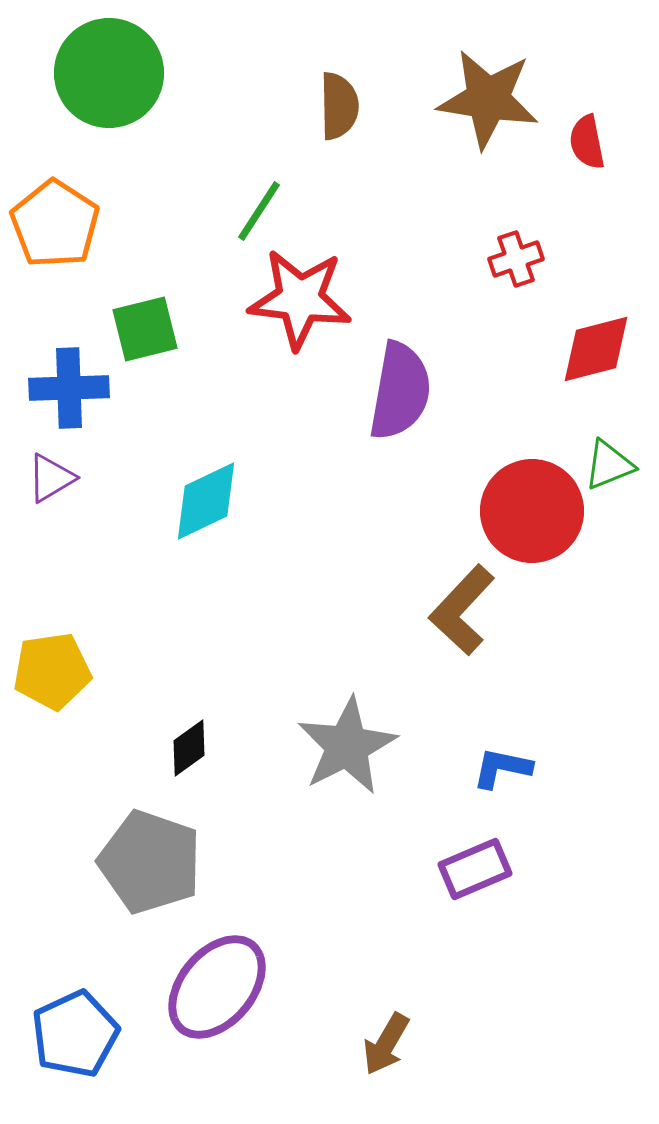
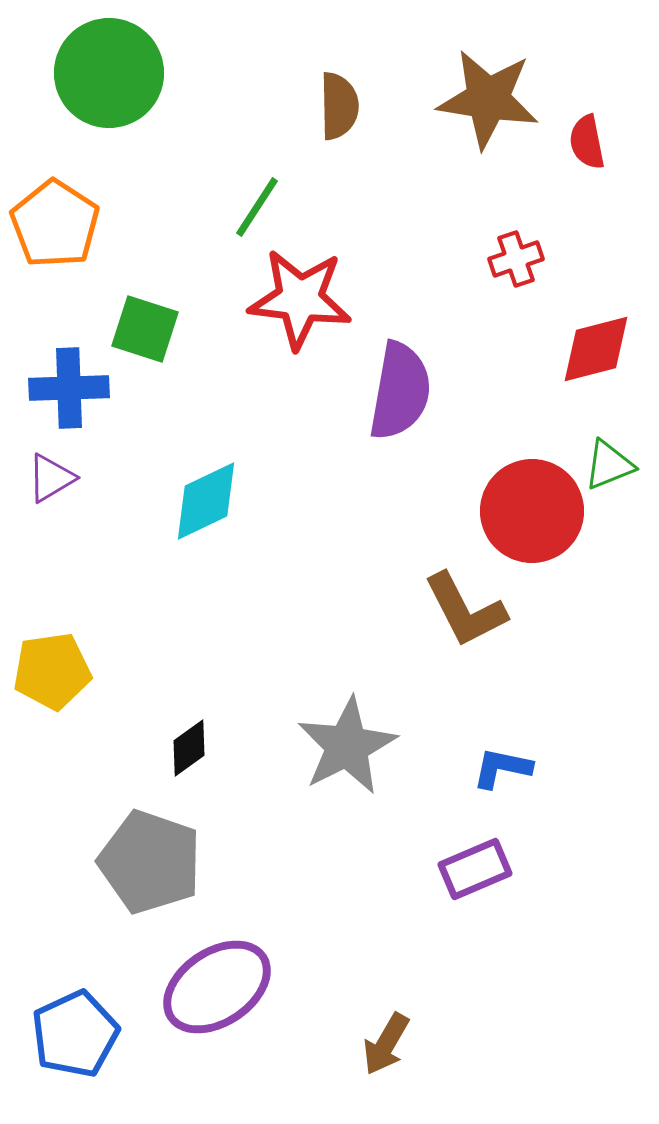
green line: moved 2 px left, 4 px up
green square: rotated 32 degrees clockwise
brown L-shape: moved 3 px right; rotated 70 degrees counterclockwise
purple ellipse: rotated 16 degrees clockwise
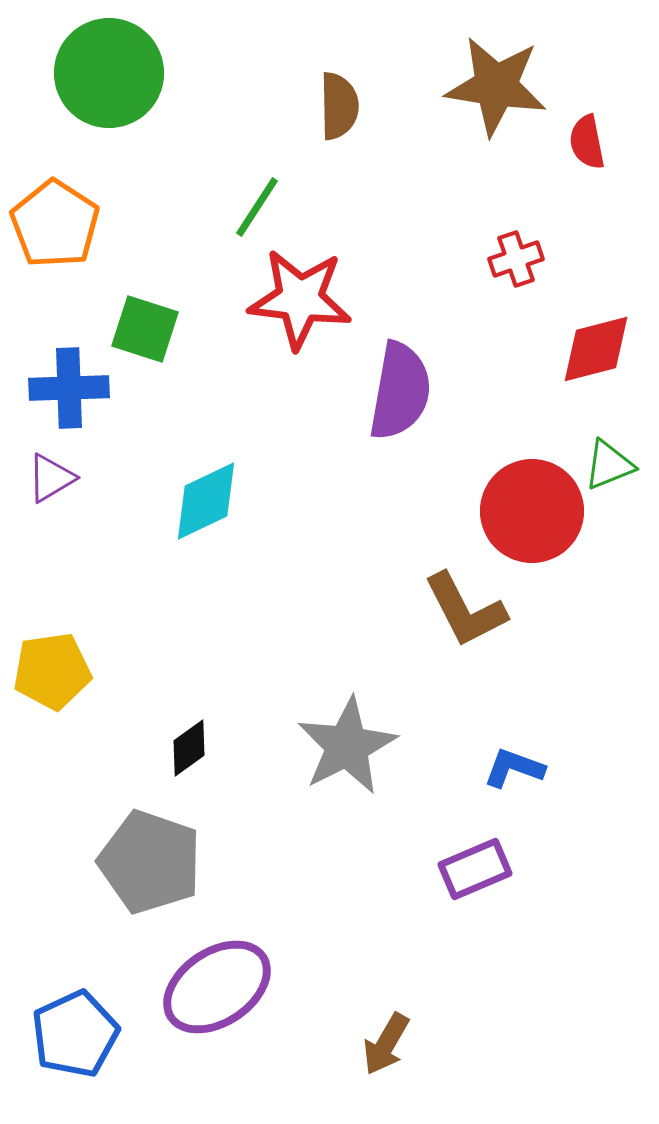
brown star: moved 8 px right, 13 px up
blue L-shape: moved 12 px right; rotated 8 degrees clockwise
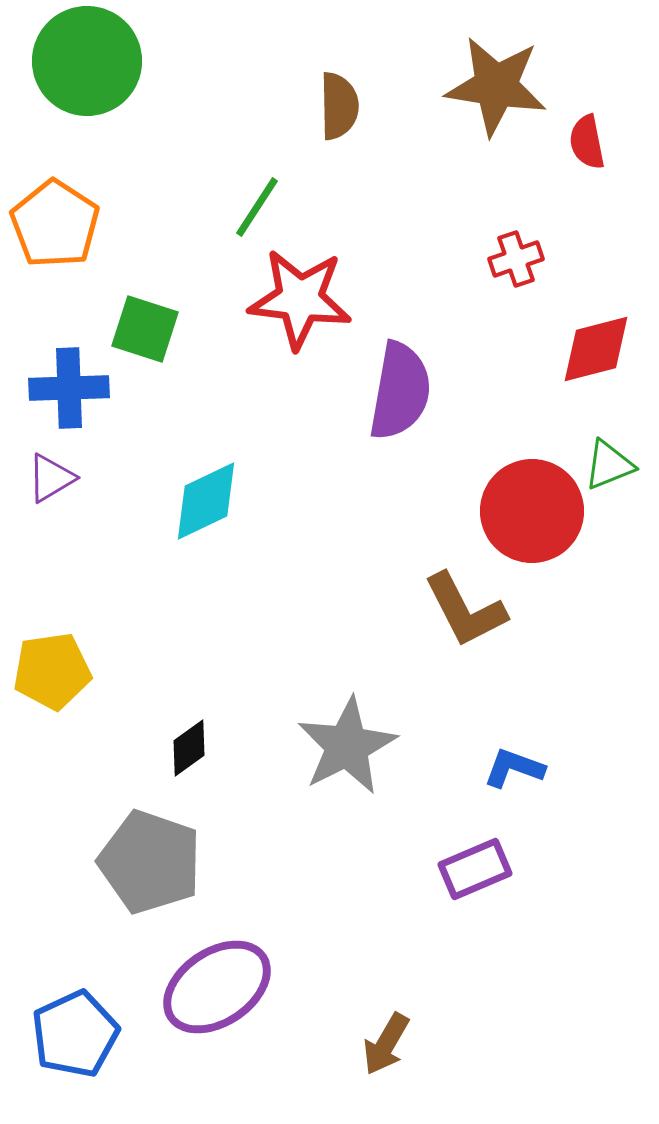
green circle: moved 22 px left, 12 px up
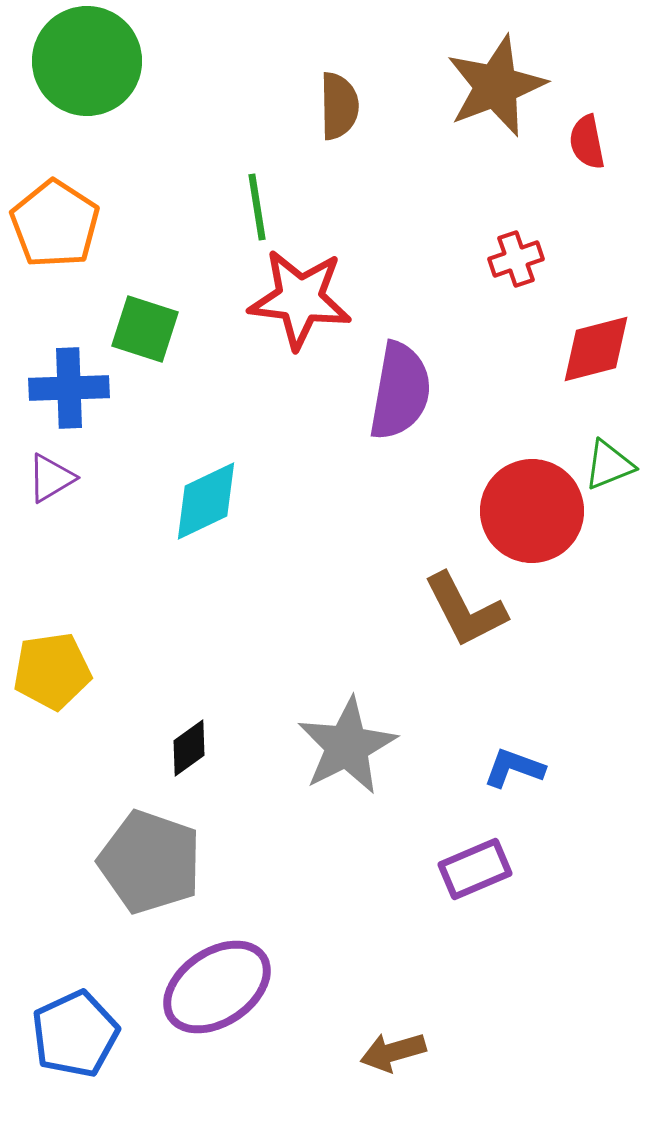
brown star: rotated 30 degrees counterclockwise
green line: rotated 42 degrees counterclockwise
brown arrow: moved 7 px right, 8 px down; rotated 44 degrees clockwise
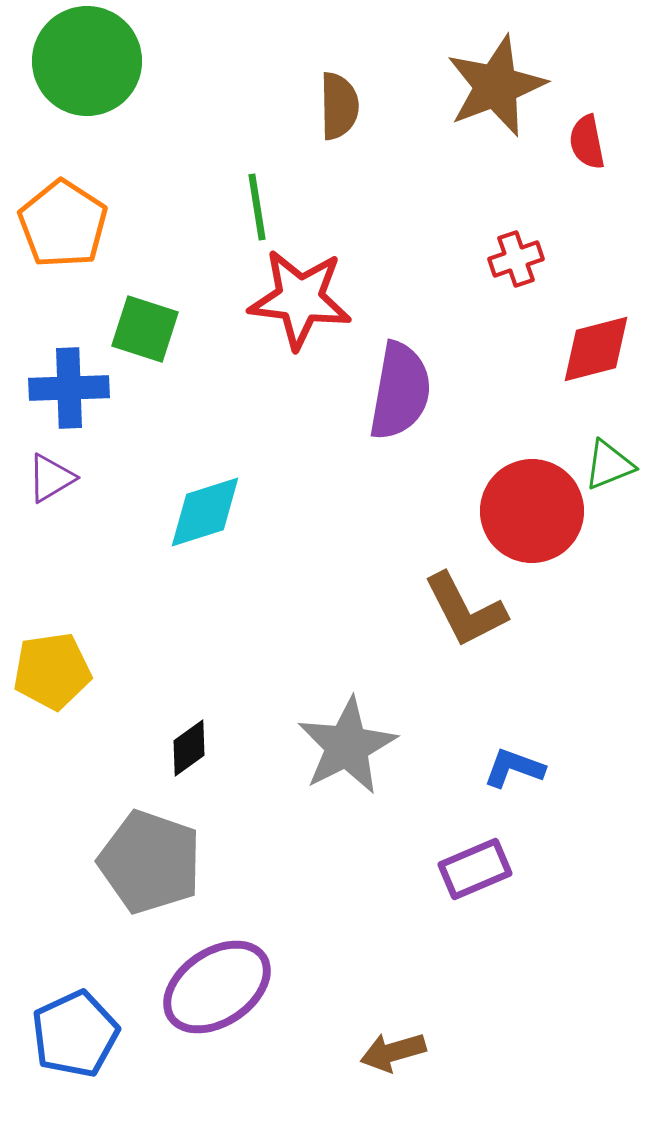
orange pentagon: moved 8 px right
cyan diamond: moved 1 px left, 11 px down; rotated 8 degrees clockwise
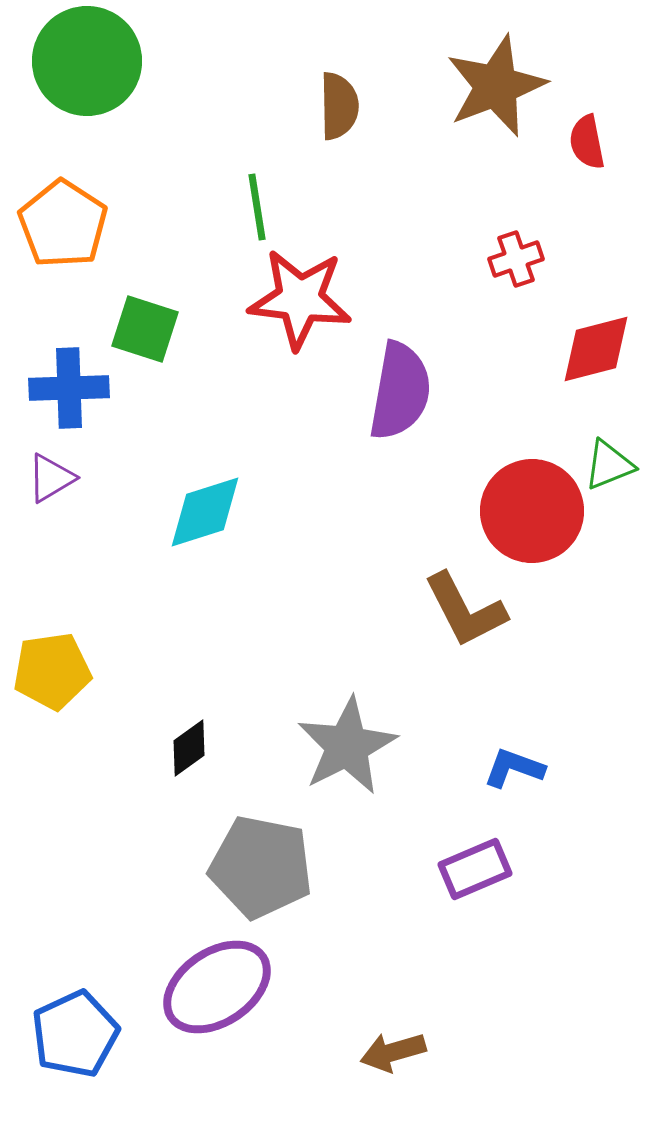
gray pentagon: moved 111 px right, 5 px down; rotated 8 degrees counterclockwise
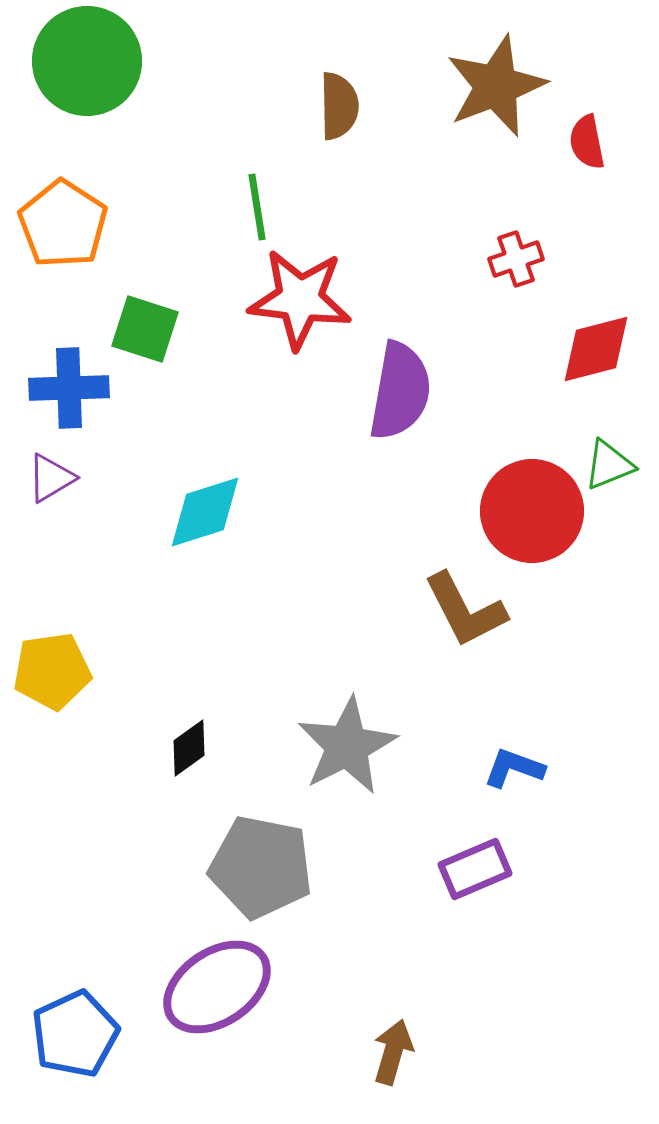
brown arrow: rotated 122 degrees clockwise
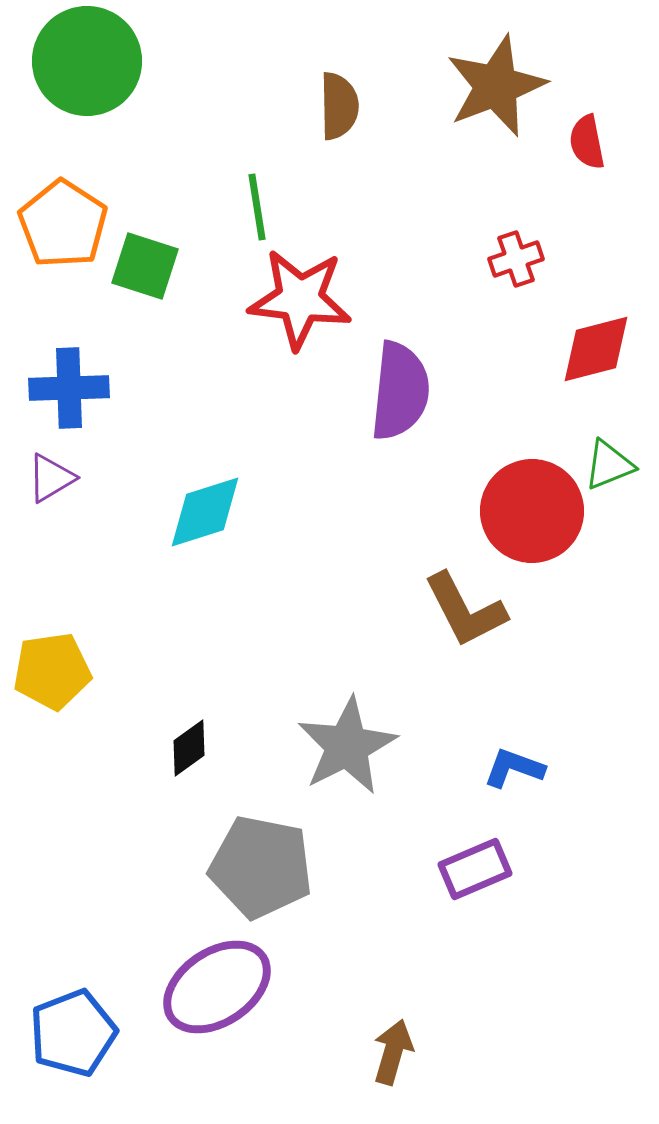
green square: moved 63 px up
purple semicircle: rotated 4 degrees counterclockwise
blue pentagon: moved 2 px left, 1 px up; rotated 4 degrees clockwise
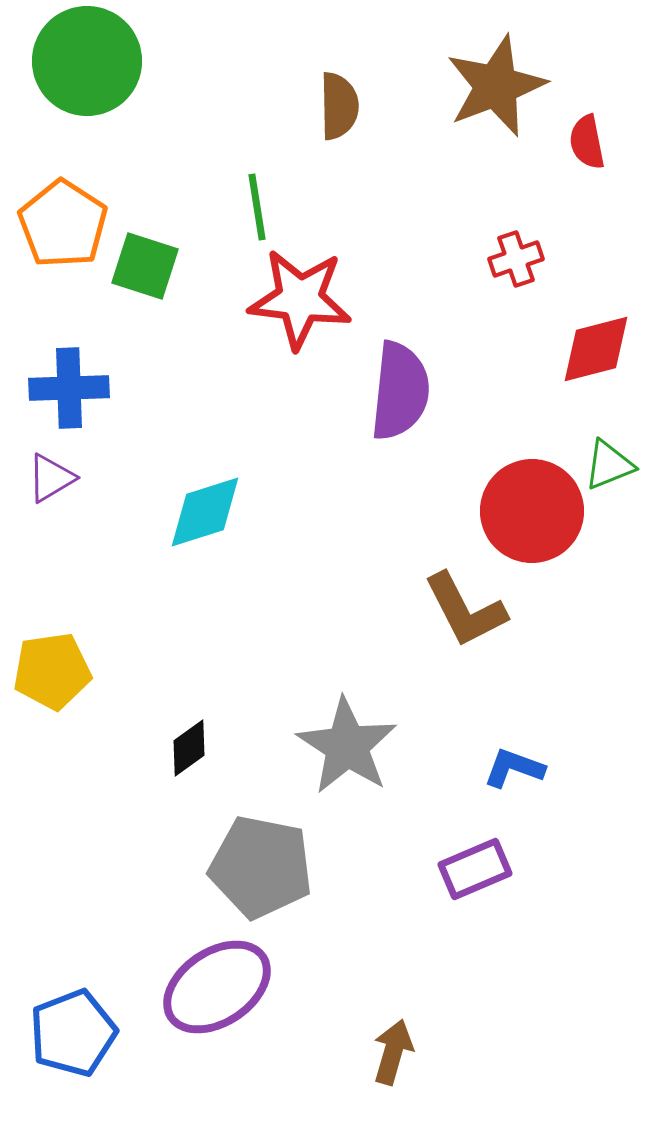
gray star: rotated 12 degrees counterclockwise
